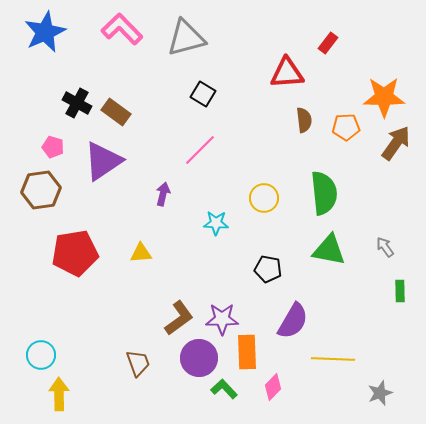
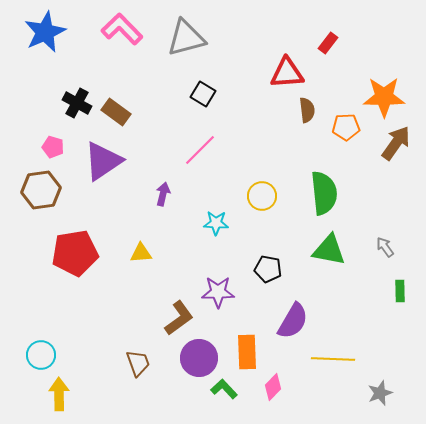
brown semicircle: moved 3 px right, 10 px up
yellow circle: moved 2 px left, 2 px up
purple star: moved 4 px left, 27 px up
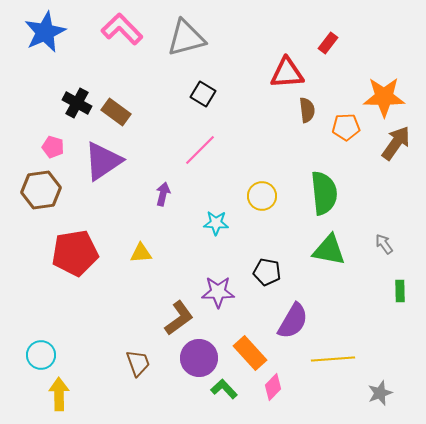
gray arrow: moved 1 px left, 3 px up
black pentagon: moved 1 px left, 3 px down
orange rectangle: moved 3 px right, 1 px down; rotated 40 degrees counterclockwise
yellow line: rotated 6 degrees counterclockwise
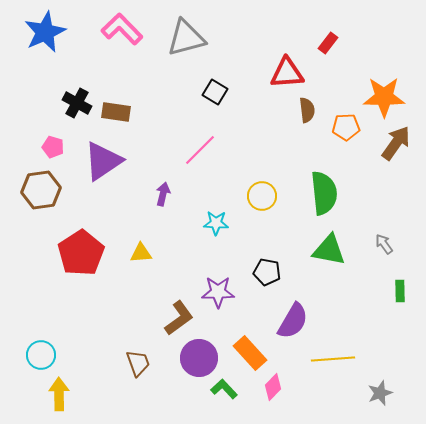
black square: moved 12 px right, 2 px up
brown rectangle: rotated 28 degrees counterclockwise
red pentagon: moved 6 px right; rotated 24 degrees counterclockwise
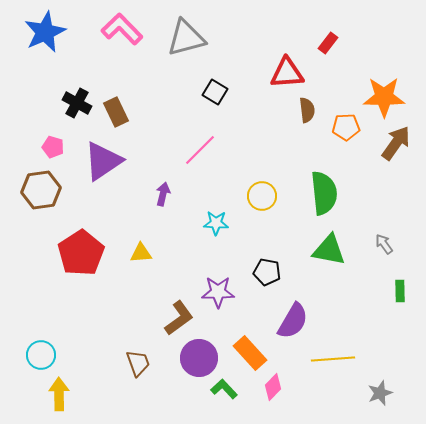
brown rectangle: rotated 56 degrees clockwise
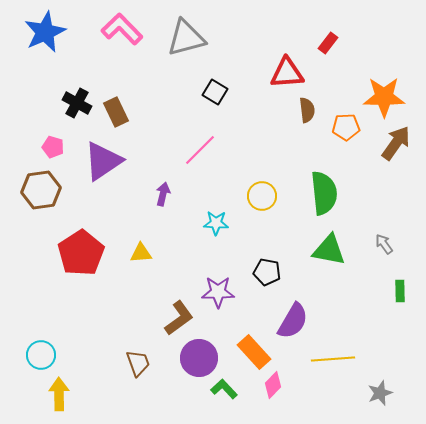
orange rectangle: moved 4 px right, 1 px up
pink diamond: moved 2 px up
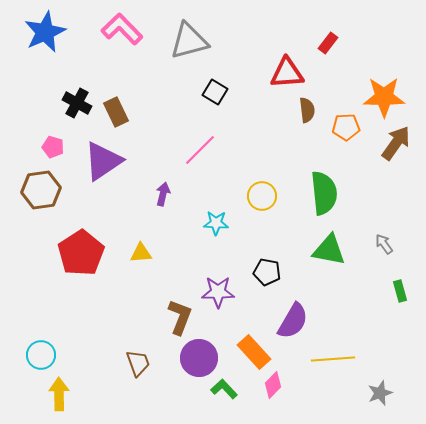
gray triangle: moved 3 px right, 3 px down
green rectangle: rotated 15 degrees counterclockwise
brown L-shape: moved 1 px right, 1 px up; rotated 33 degrees counterclockwise
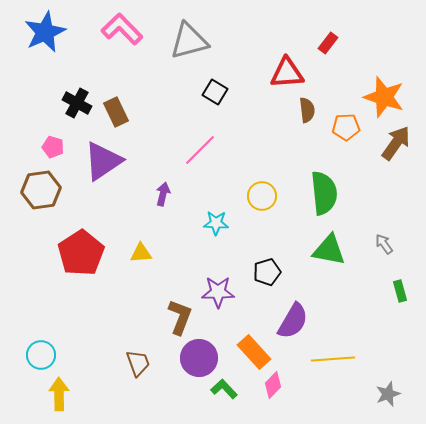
orange star: rotated 18 degrees clockwise
black pentagon: rotated 28 degrees counterclockwise
gray star: moved 8 px right, 1 px down
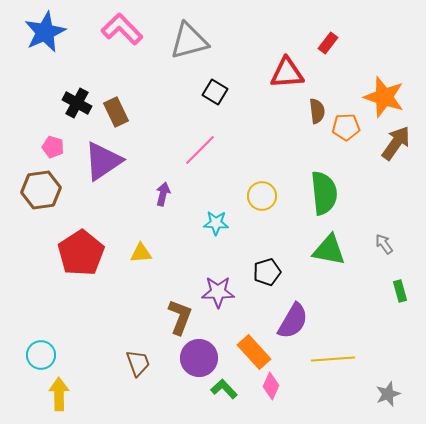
brown semicircle: moved 10 px right, 1 px down
pink diamond: moved 2 px left, 1 px down; rotated 20 degrees counterclockwise
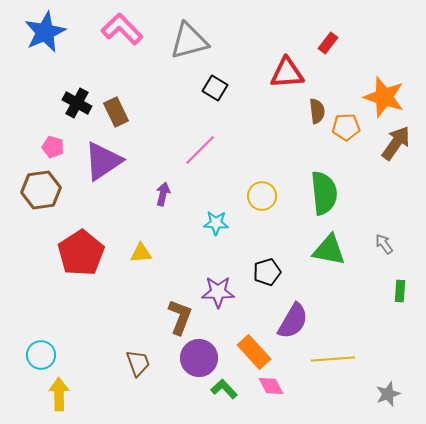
black square: moved 4 px up
green rectangle: rotated 20 degrees clockwise
pink diamond: rotated 52 degrees counterclockwise
